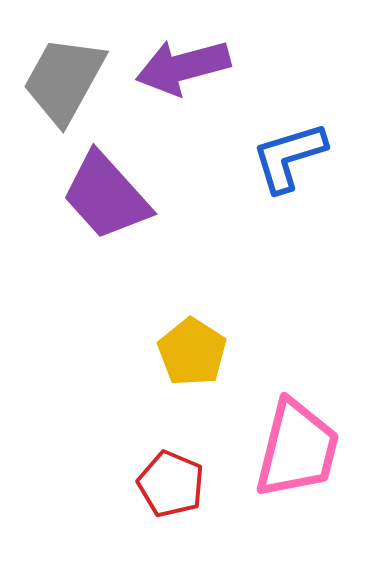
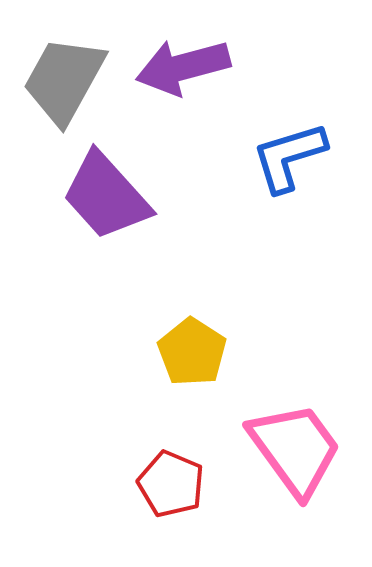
pink trapezoid: moved 2 px left; rotated 50 degrees counterclockwise
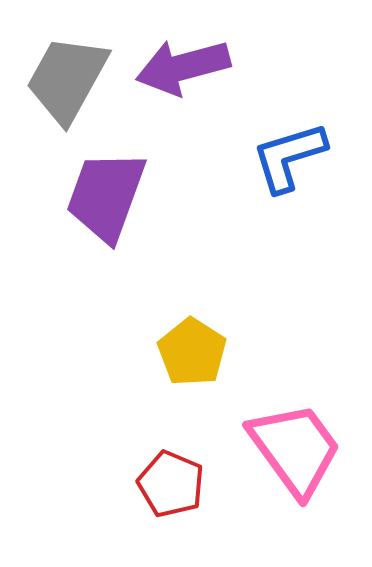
gray trapezoid: moved 3 px right, 1 px up
purple trapezoid: rotated 62 degrees clockwise
